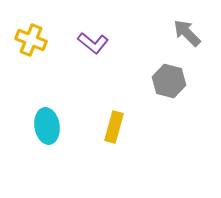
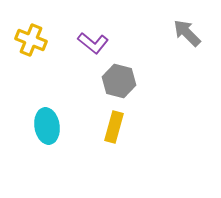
gray hexagon: moved 50 px left
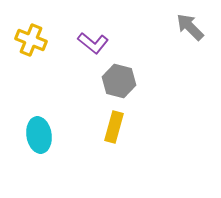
gray arrow: moved 3 px right, 6 px up
cyan ellipse: moved 8 px left, 9 px down
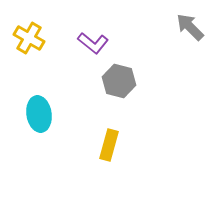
yellow cross: moved 2 px left, 2 px up; rotated 8 degrees clockwise
yellow rectangle: moved 5 px left, 18 px down
cyan ellipse: moved 21 px up
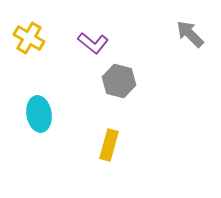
gray arrow: moved 7 px down
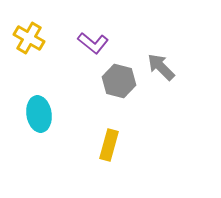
gray arrow: moved 29 px left, 33 px down
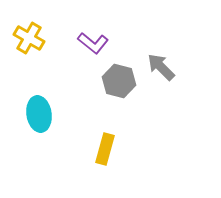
yellow rectangle: moved 4 px left, 4 px down
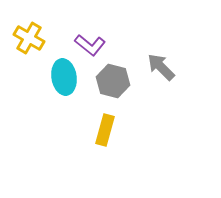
purple L-shape: moved 3 px left, 2 px down
gray hexagon: moved 6 px left
cyan ellipse: moved 25 px right, 37 px up
yellow rectangle: moved 19 px up
